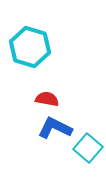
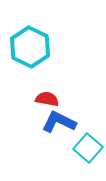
cyan hexagon: rotated 9 degrees clockwise
blue L-shape: moved 4 px right, 6 px up
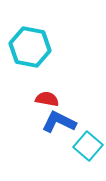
cyan hexagon: rotated 15 degrees counterclockwise
cyan square: moved 2 px up
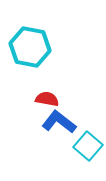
blue L-shape: rotated 12 degrees clockwise
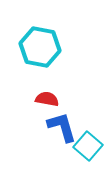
cyan hexagon: moved 10 px right
blue L-shape: moved 3 px right, 5 px down; rotated 36 degrees clockwise
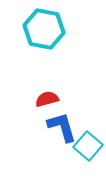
cyan hexagon: moved 4 px right, 18 px up
red semicircle: rotated 25 degrees counterclockwise
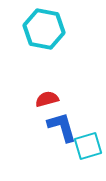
cyan square: rotated 32 degrees clockwise
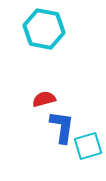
red semicircle: moved 3 px left
blue L-shape: rotated 24 degrees clockwise
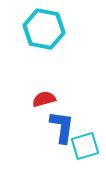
cyan square: moved 3 px left
